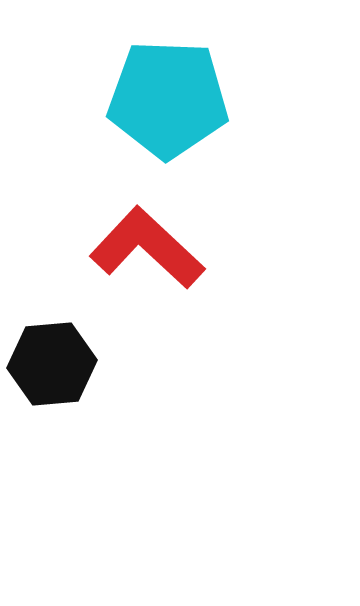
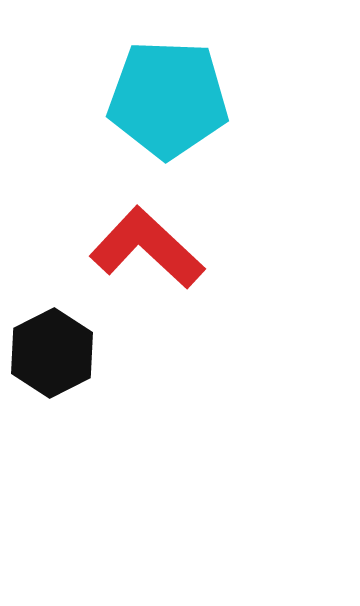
black hexagon: moved 11 px up; rotated 22 degrees counterclockwise
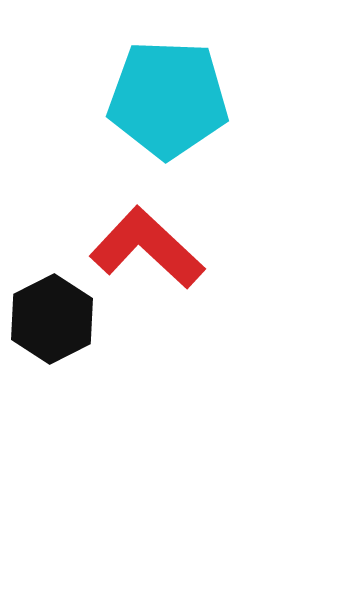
black hexagon: moved 34 px up
